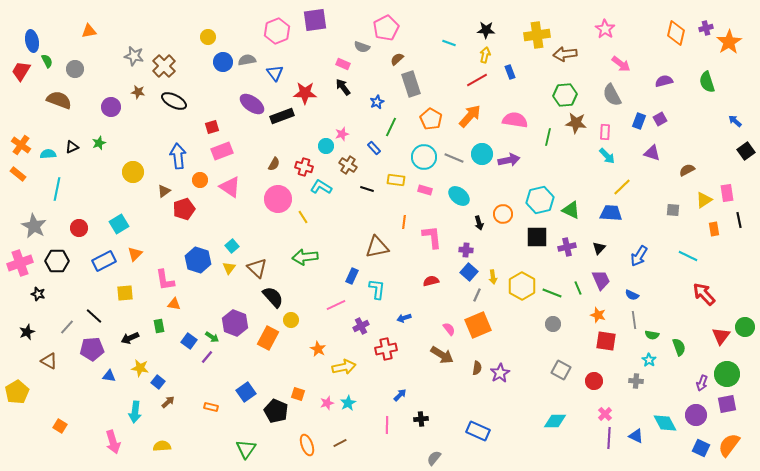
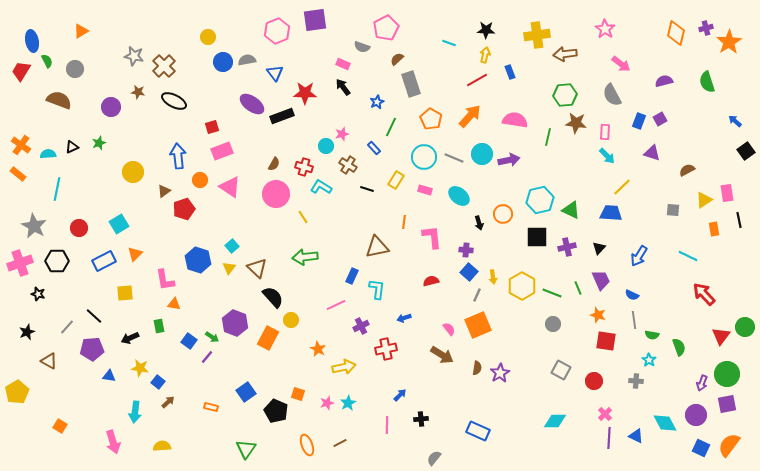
orange triangle at (89, 31): moved 8 px left; rotated 21 degrees counterclockwise
yellow rectangle at (396, 180): rotated 66 degrees counterclockwise
pink circle at (278, 199): moved 2 px left, 5 px up
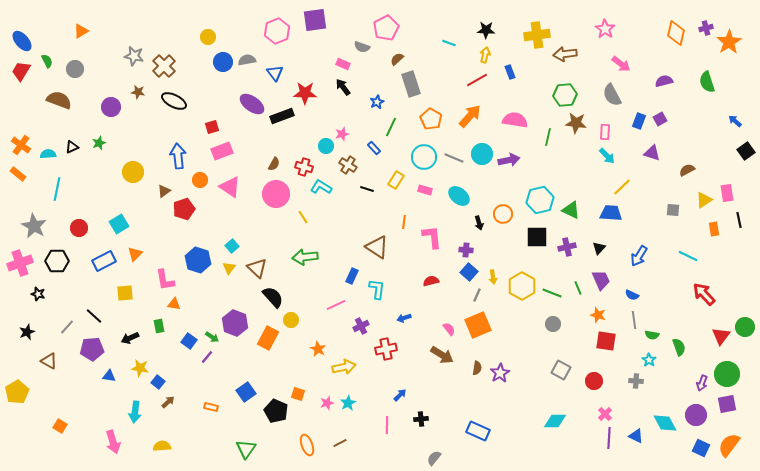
blue ellipse at (32, 41): moved 10 px left; rotated 30 degrees counterclockwise
brown triangle at (377, 247): rotated 45 degrees clockwise
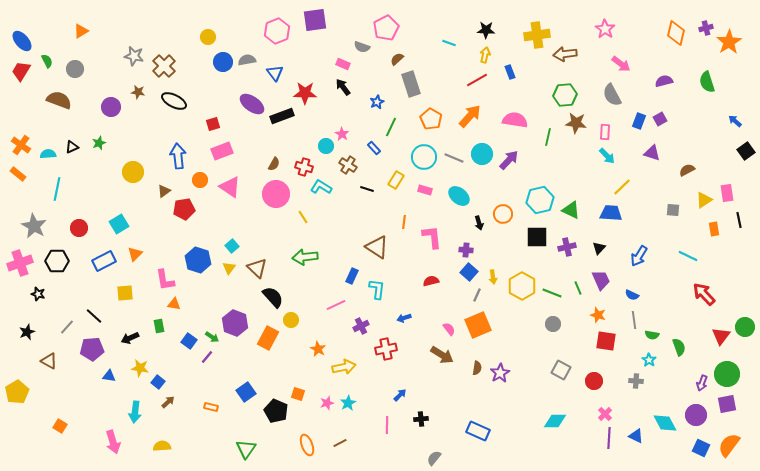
red square at (212, 127): moved 1 px right, 3 px up
pink star at (342, 134): rotated 24 degrees counterclockwise
purple arrow at (509, 160): rotated 35 degrees counterclockwise
red pentagon at (184, 209): rotated 10 degrees clockwise
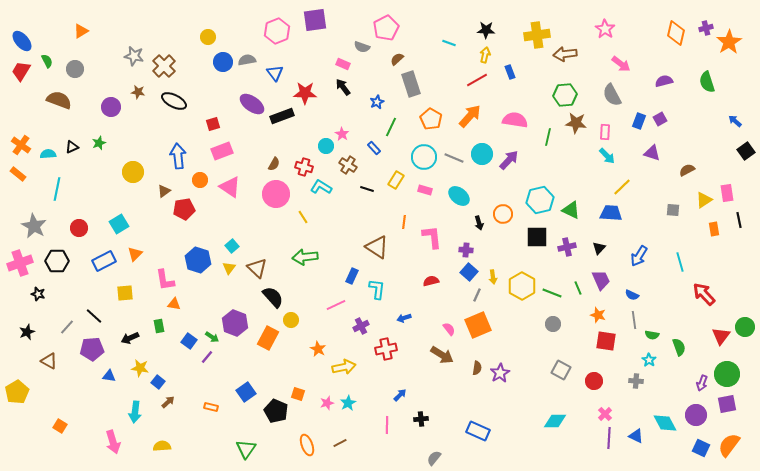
cyan line at (688, 256): moved 8 px left, 6 px down; rotated 48 degrees clockwise
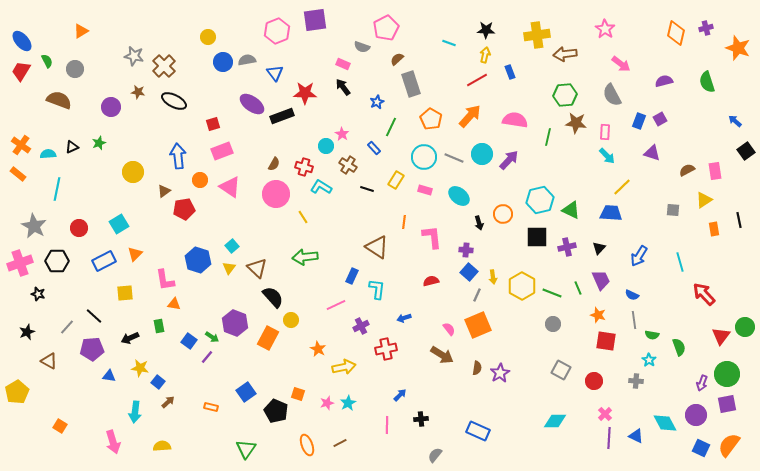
orange star at (729, 42): moved 9 px right, 6 px down; rotated 20 degrees counterclockwise
pink rectangle at (727, 193): moved 12 px left, 22 px up
gray semicircle at (434, 458): moved 1 px right, 3 px up
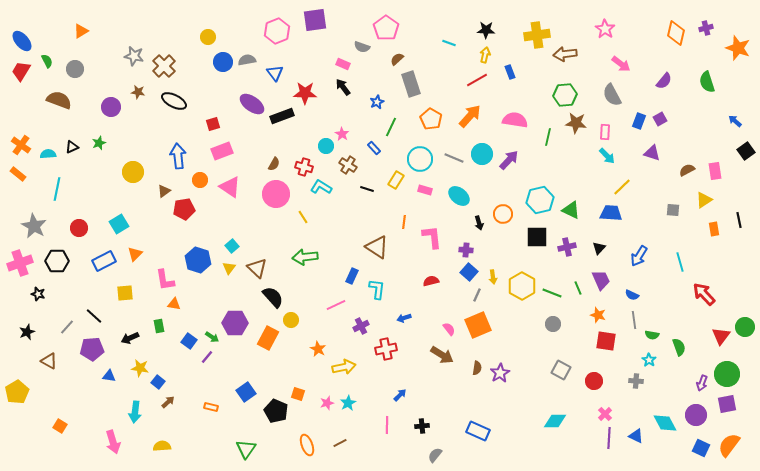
pink pentagon at (386, 28): rotated 10 degrees counterclockwise
purple semicircle at (664, 81): rotated 144 degrees clockwise
cyan circle at (424, 157): moved 4 px left, 2 px down
purple hexagon at (235, 323): rotated 20 degrees counterclockwise
black cross at (421, 419): moved 1 px right, 7 px down
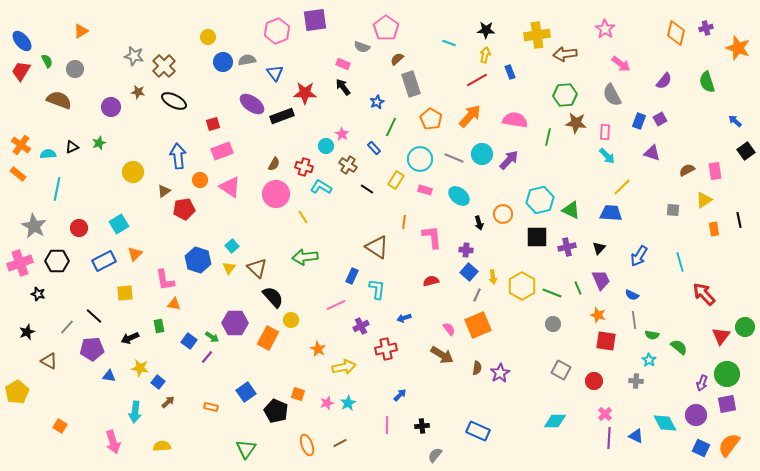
black line at (367, 189): rotated 16 degrees clockwise
green semicircle at (679, 347): rotated 30 degrees counterclockwise
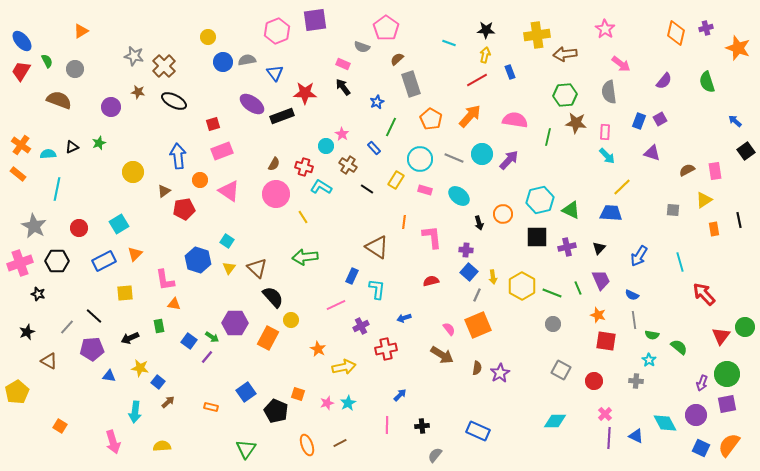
gray semicircle at (612, 95): moved 3 px left, 3 px up; rotated 20 degrees clockwise
pink triangle at (230, 187): moved 1 px left, 4 px down
cyan square at (232, 246): moved 5 px left, 5 px up; rotated 16 degrees counterclockwise
